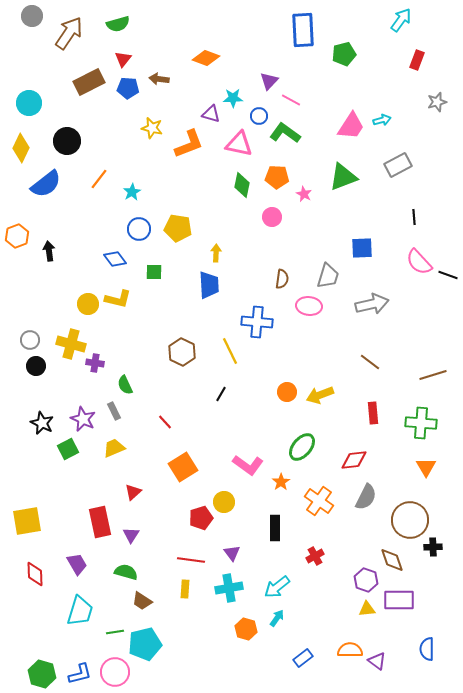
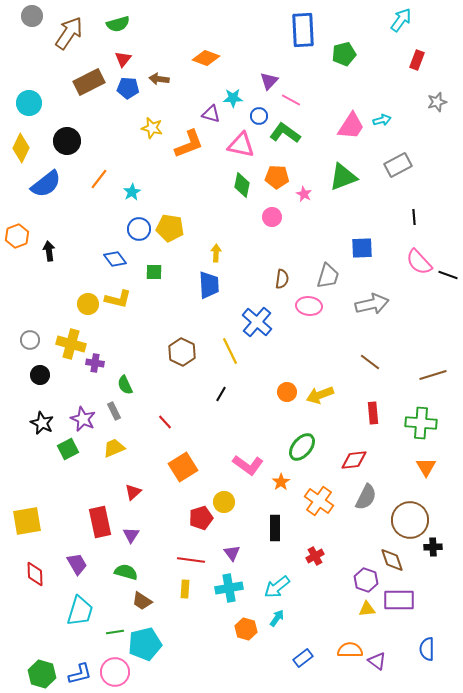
pink triangle at (239, 144): moved 2 px right, 1 px down
yellow pentagon at (178, 228): moved 8 px left
blue cross at (257, 322): rotated 36 degrees clockwise
black circle at (36, 366): moved 4 px right, 9 px down
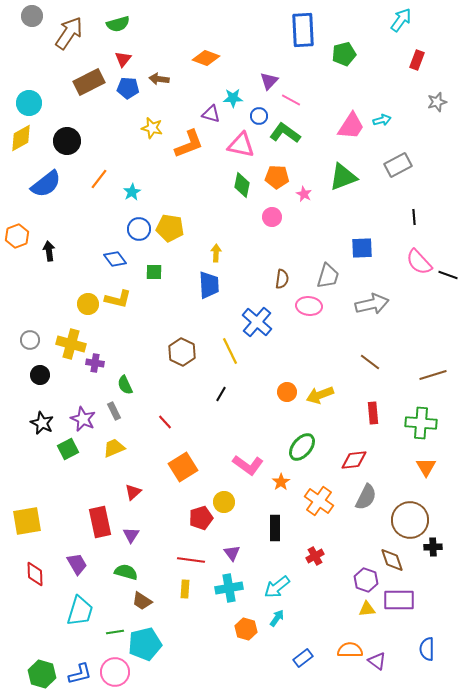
yellow diamond at (21, 148): moved 10 px up; rotated 36 degrees clockwise
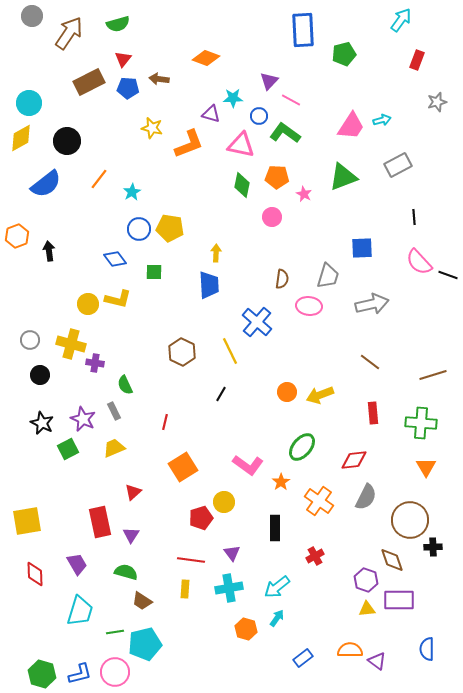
red line at (165, 422): rotated 56 degrees clockwise
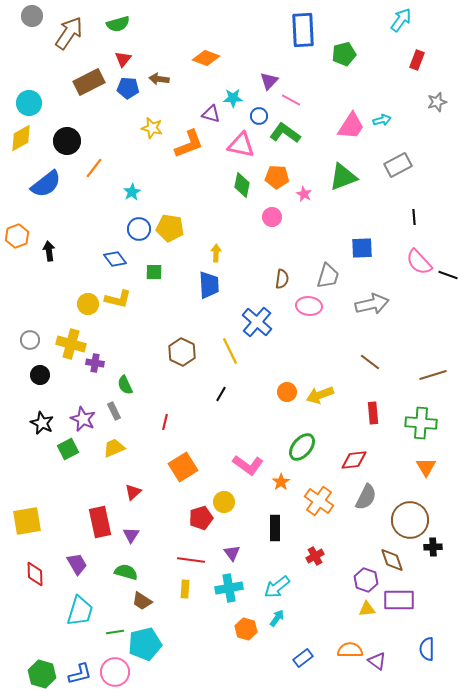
orange line at (99, 179): moved 5 px left, 11 px up
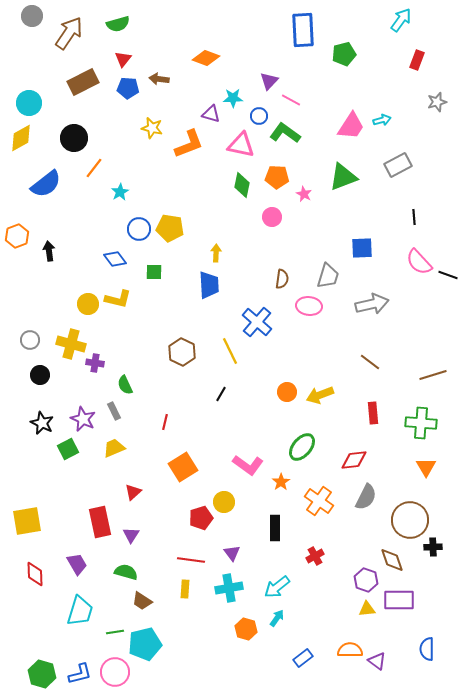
brown rectangle at (89, 82): moved 6 px left
black circle at (67, 141): moved 7 px right, 3 px up
cyan star at (132, 192): moved 12 px left
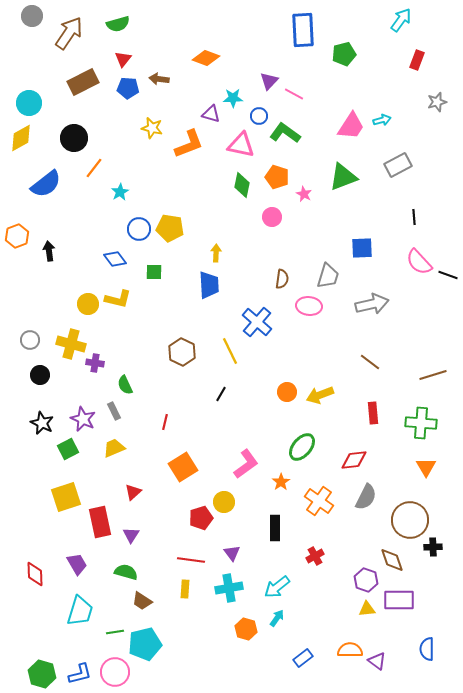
pink line at (291, 100): moved 3 px right, 6 px up
orange pentagon at (277, 177): rotated 15 degrees clockwise
pink L-shape at (248, 465): moved 2 px left, 1 px up; rotated 72 degrees counterclockwise
yellow square at (27, 521): moved 39 px right, 24 px up; rotated 8 degrees counterclockwise
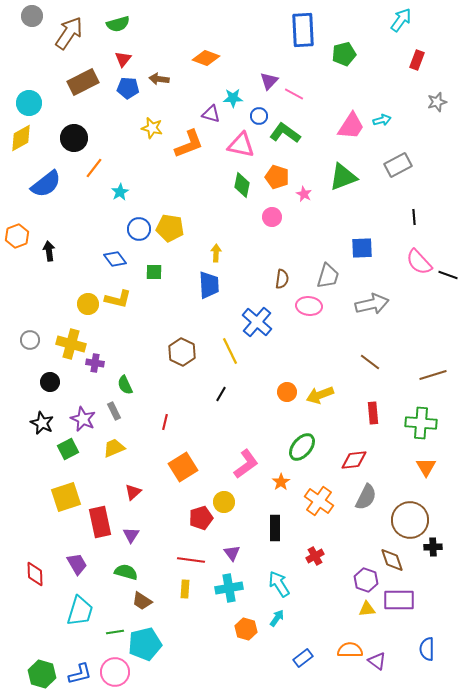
black circle at (40, 375): moved 10 px right, 7 px down
cyan arrow at (277, 587): moved 2 px right, 3 px up; rotated 96 degrees clockwise
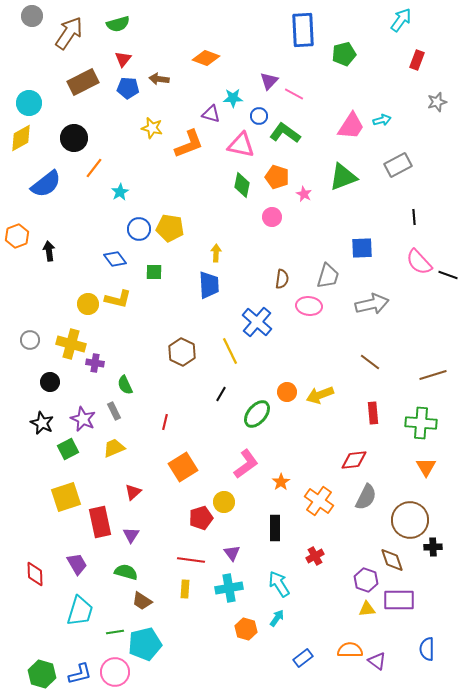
green ellipse at (302, 447): moved 45 px left, 33 px up
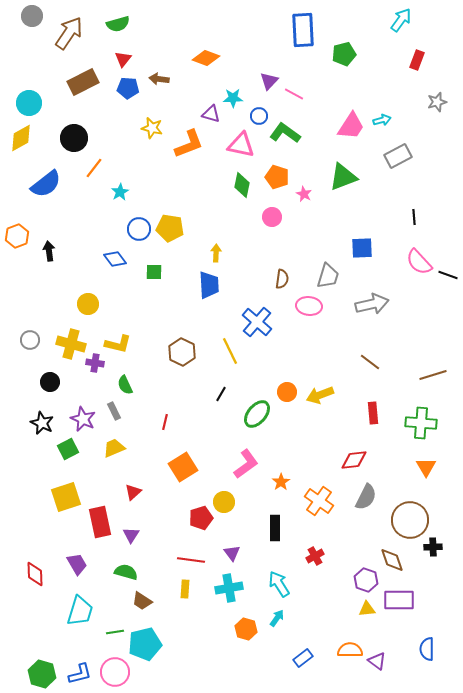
gray rectangle at (398, 165): moved 9 px up
yellow L-shape at (118, 299): moved 45 px down
